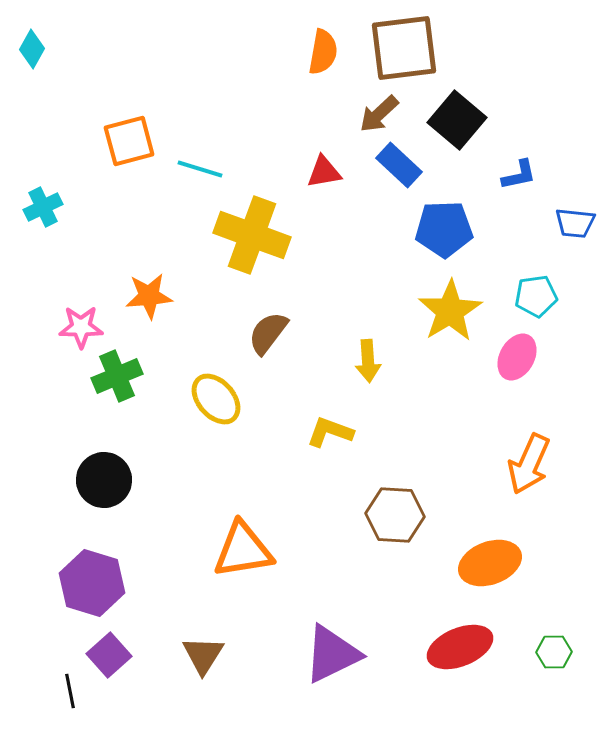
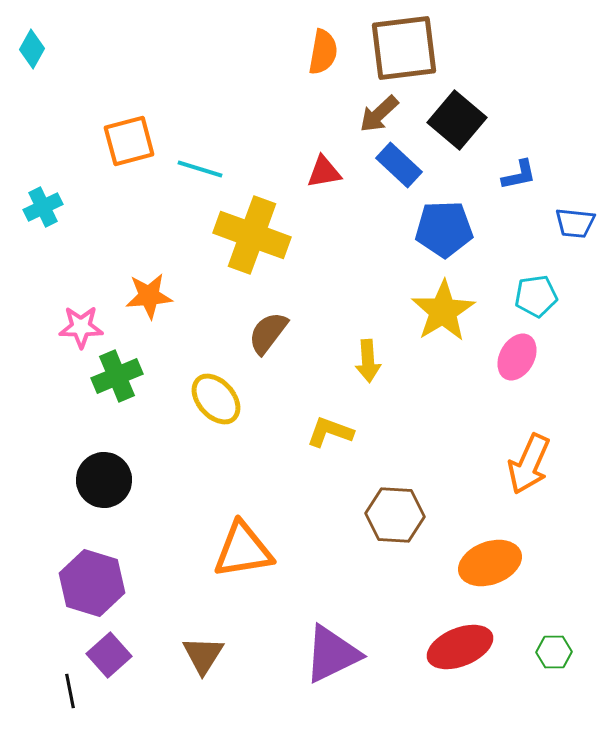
yellow star: moved 7 px left
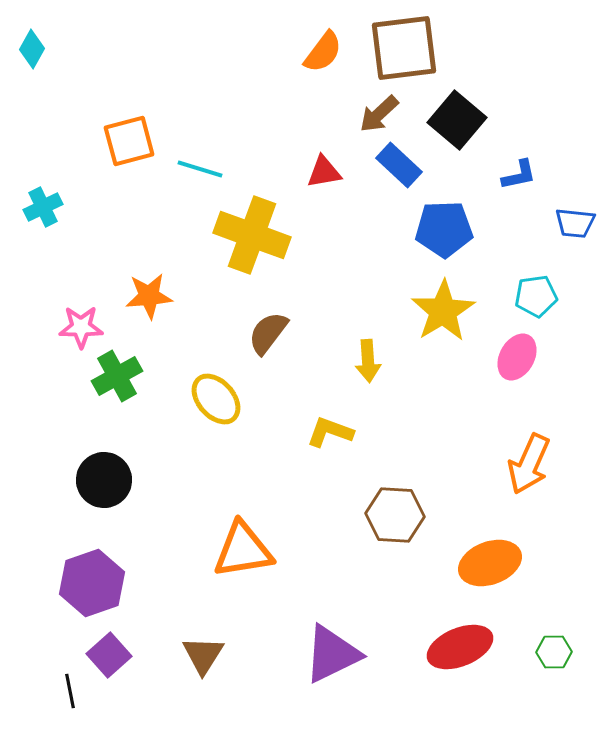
orange semicircle: rotated 27 degrees clockwise
green cross: rotated 6 degrees counterclockwise
purple hexagon: rotated 24 degrees clockwise
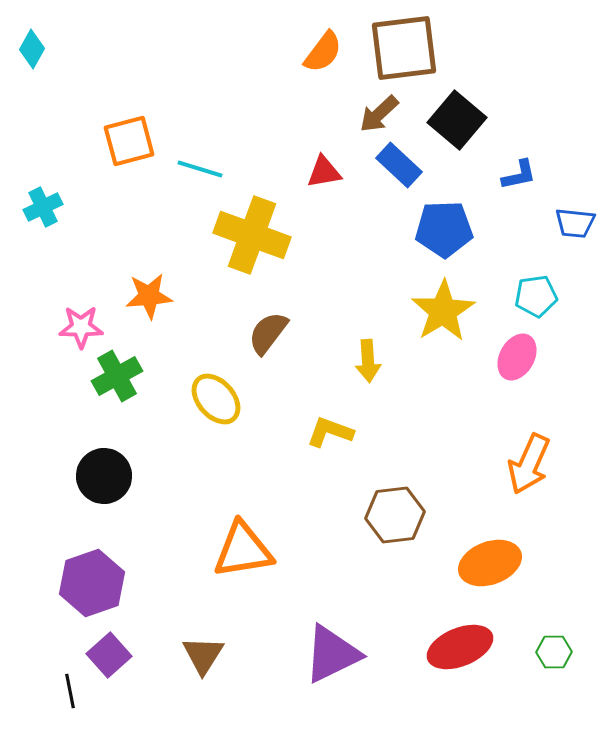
black circle: moved 4 px up
brown hexagon: rotated 10 degrees counterclockwise
